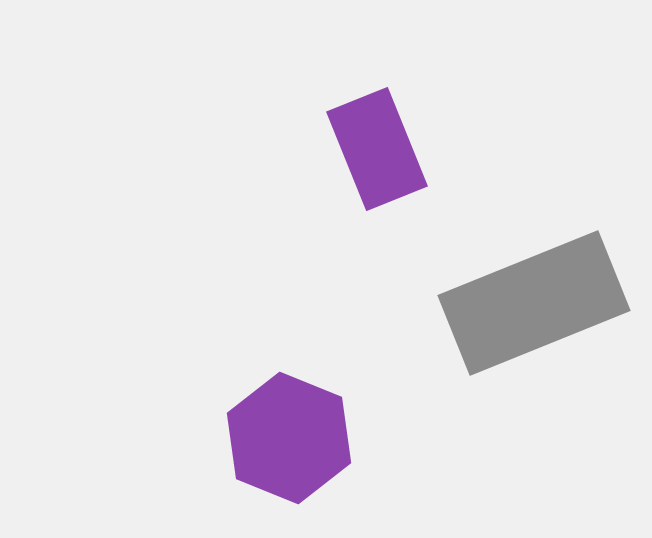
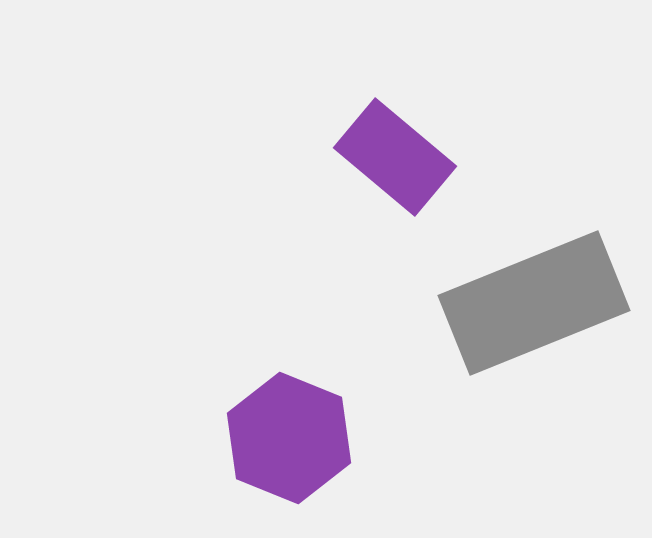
purple rectangle: moved 18 px right, 8 px down; rotated 28 degrees counterclockwise
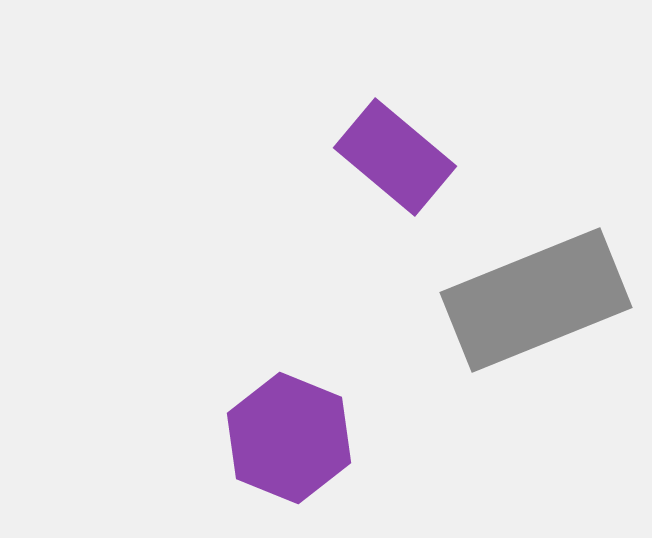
gray rectangle: moved 2 px right, 3 px up
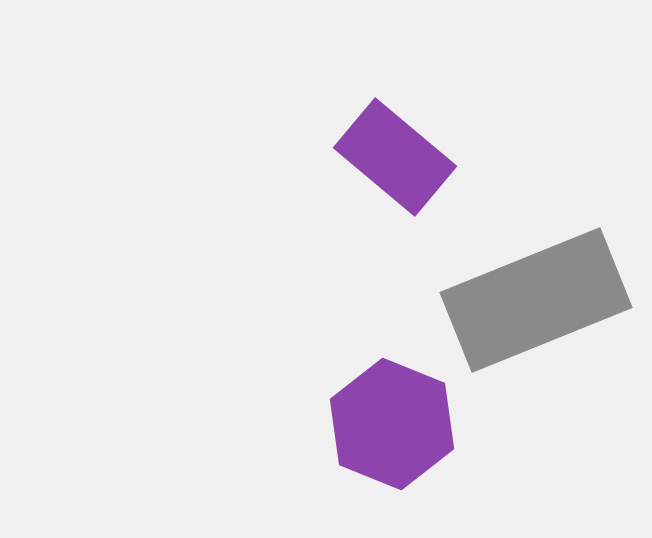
purple hexagon: moved 103 px right, 14 px up
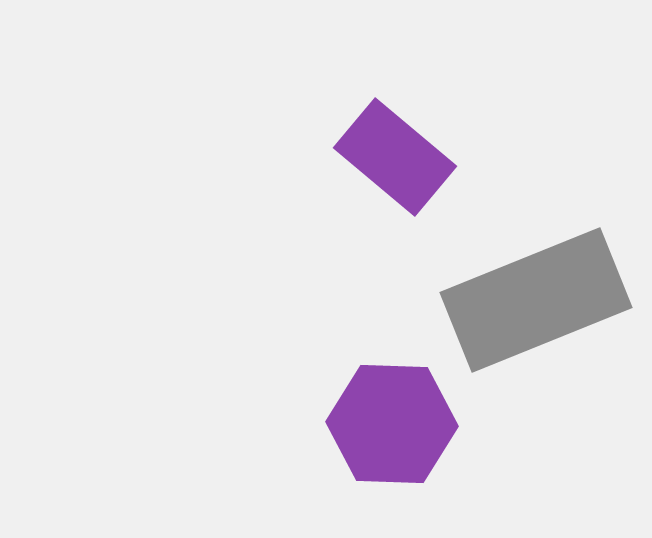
purple hexagon: rotated 20 degrees counterclockwise
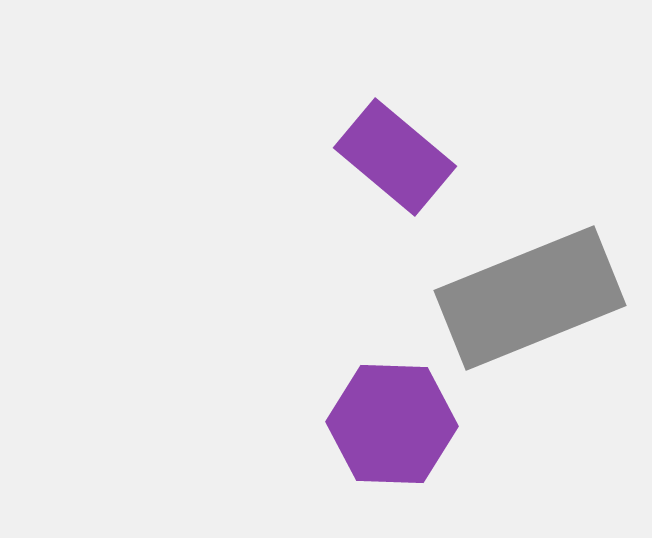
gray rectangle: moved 6 px left, 2 px up
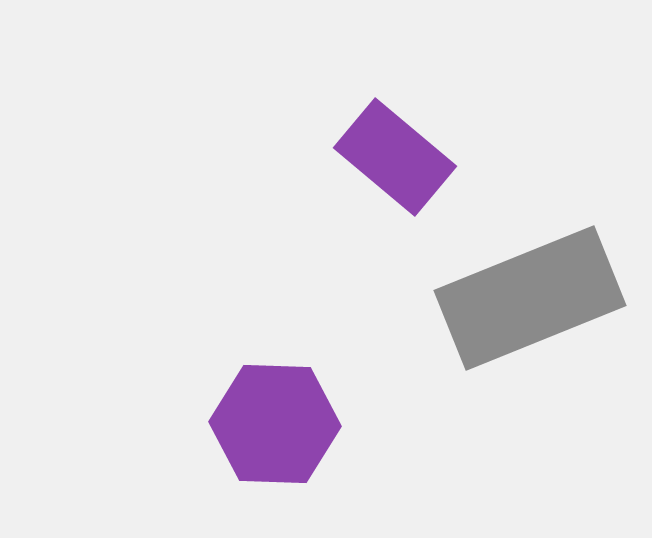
purple hexagon: moved 117 px left
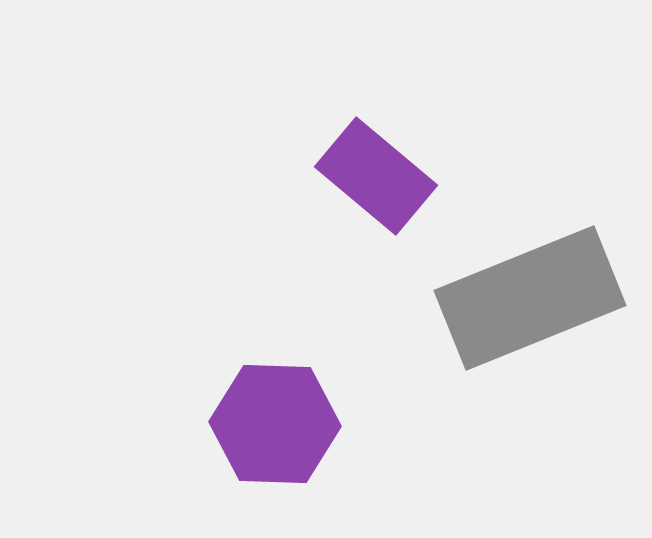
purple rectangle: moved 19 px left, 19 px down
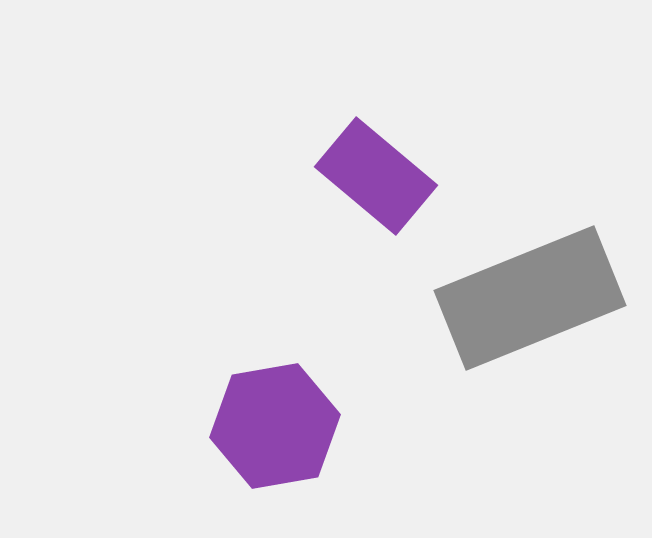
purple hexagon: moved 2 px down; rotated 12 degrees counterclockwise
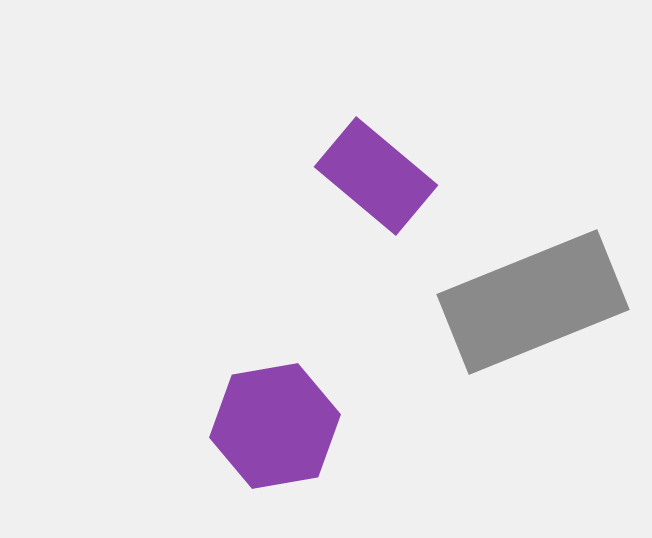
gray rectangle: moved 3 px right, 4 px down
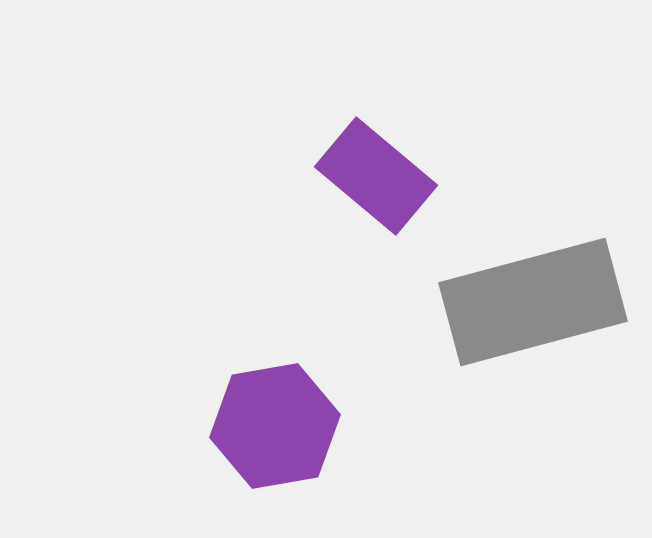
gray rectangle: rotated 7 degrees clockwise
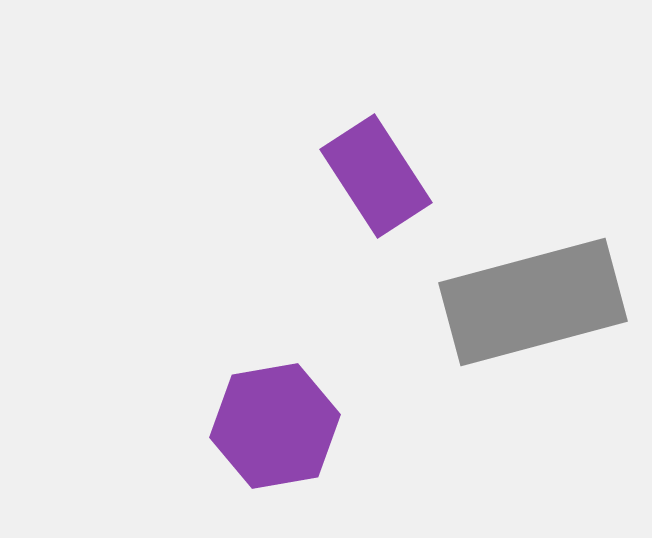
purple rectangle: rotated 17 degrees clockwise
